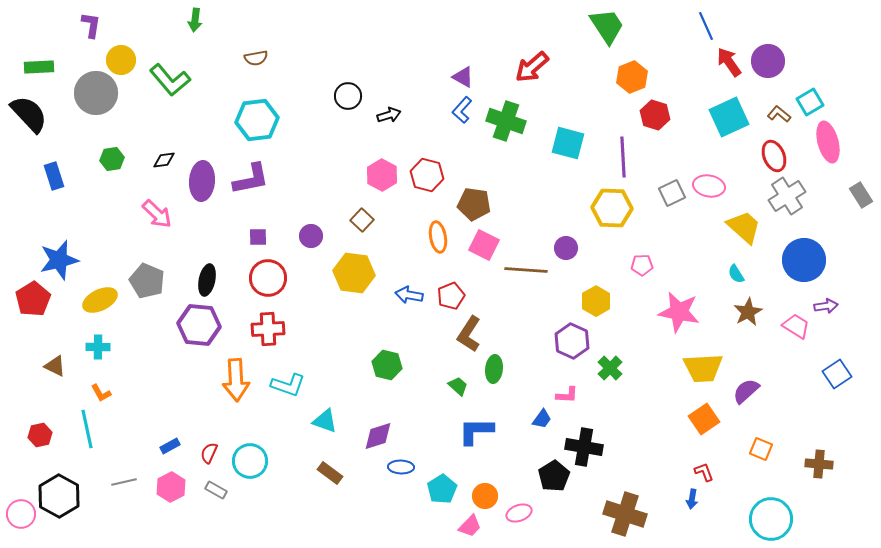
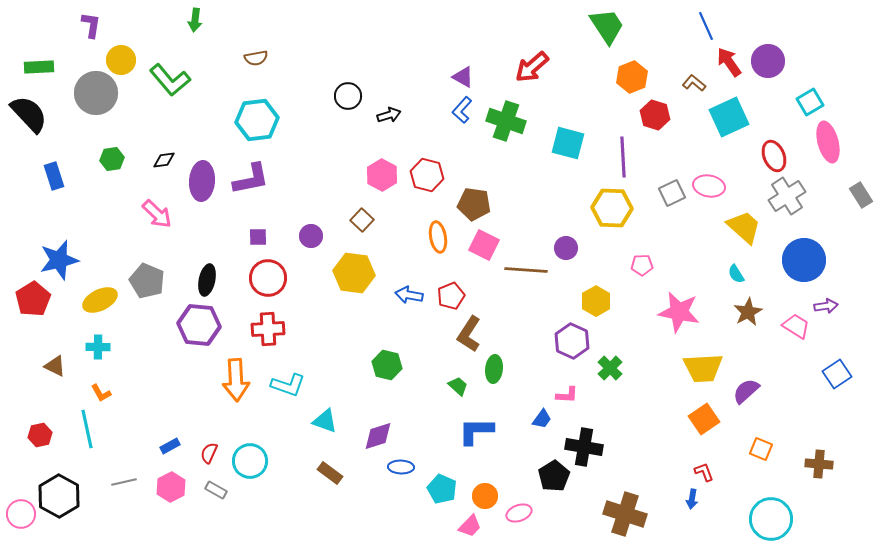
brown L-shape at (779, 114): moved 85 px left, 31 px up
cyan pentagon at (442, 489): rotated 16 degrees counterclockwise
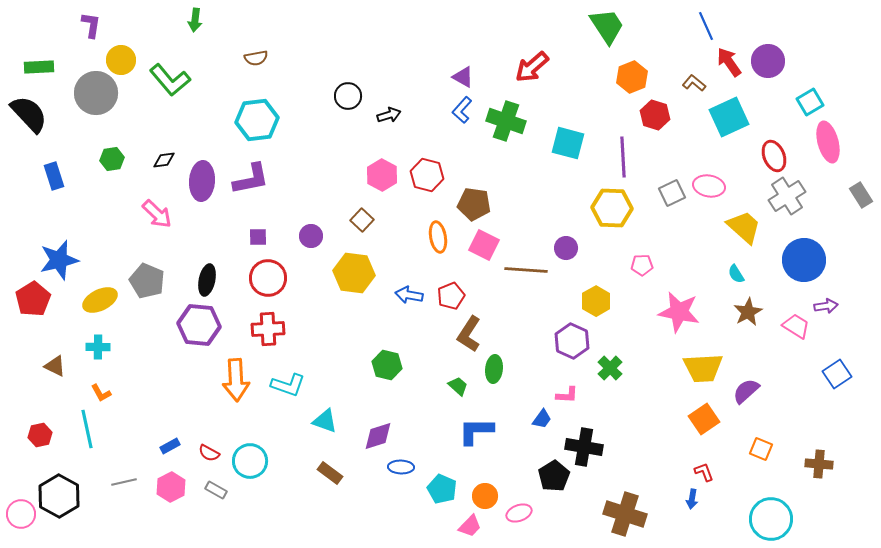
red semicircle at (209, 453): rotated 85 degrees counterclockwise
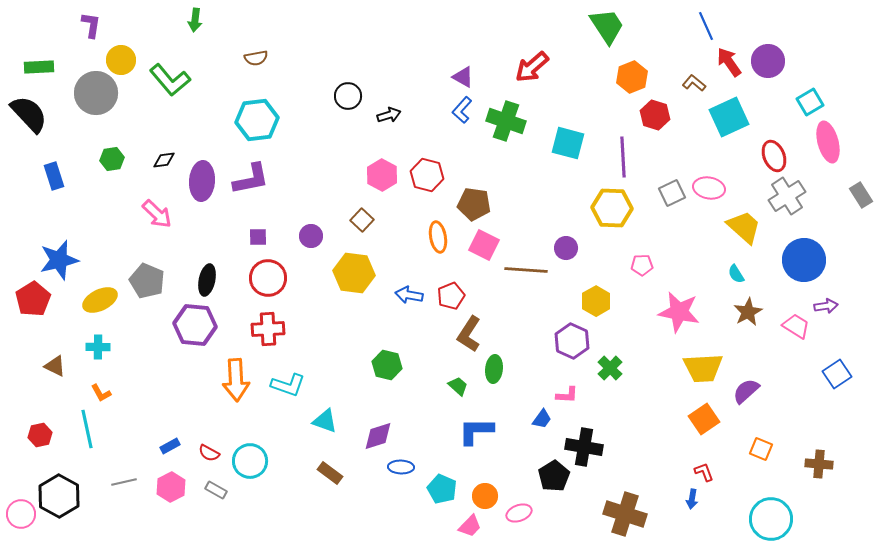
pink ellipse at (709, 186): moved 2 px down
purple hexagon at (199, 325): moved 4 px left
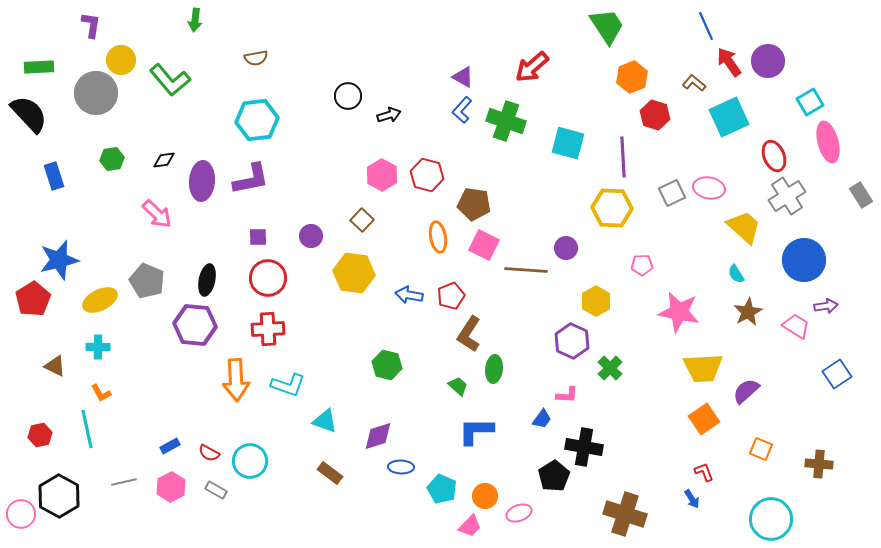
blue arrow at (692, 499): rotated 42 degrees counterclockwise
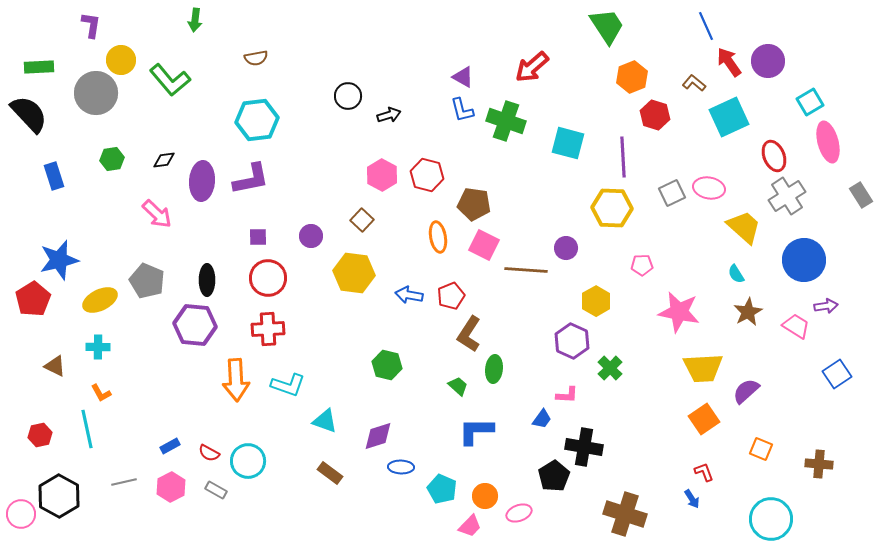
blue L-shape at (462, 110): rotated 56 degrees counterclockwise
black ellipse at (207, 280): rotated 12 degrees counterclockwise
cyan circle at (250, 461): moved 2 px left
